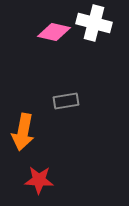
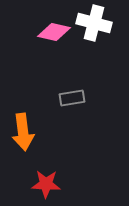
gray rectangle: moved 6 px right, 3 px up
orange arrow: rotated 18 degrees counterclockwise
red star: moved 7 px right, 4 px down
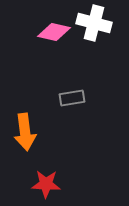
orange arrow: moved 2 px right
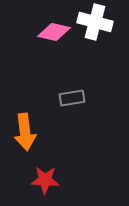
white cross: moved 1 px right, 1 px up
red star: moved 1 px left, 4 px up
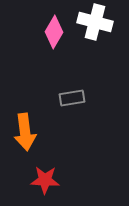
pink diamond: rotated 72 degrees counterclockwise
